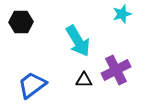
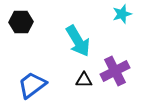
purple cross: moved 1 px left, 1 px down
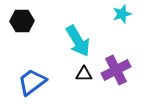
black hexagon: moved 1 px right, 1 px up
purple cross: moved 1 px right, 1 px up
black triangle: moved 6 px up
blue trapezoid: moved 3 px up
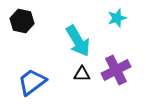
cyan star: moved 5 px left, 4 px down
black hexagon: rotated 15 degrees clockwise
black triangle: moved 2 px left
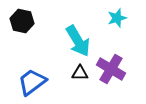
purple cross: moved 5 px left, 1 px up; rotated 32 degrees counterclockwise
black triangle: moved 2 px left, 1 px up
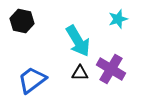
cyan star: moved 1 px right, 1 px down
blue trapezoid: moved 2 px up
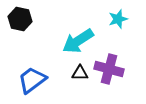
black hexagon: moved 2 px left, 2 px up
cyan arrow: rotated 88 degrees clockwise
purple cross: moved 2 px left; rotated 16 degrees counterclockwise
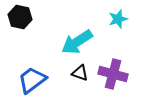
black hexagon: moved 2 px up
cyan arrow: moved 1 px left, 1 px down
purple cross: moved 4 px right, 5 px down
black triangle: rotated 18 degrees clockwise
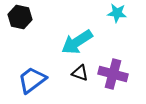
cyan star: moved 1 px left, 6 px up; rotated 24 degrees clockwise
